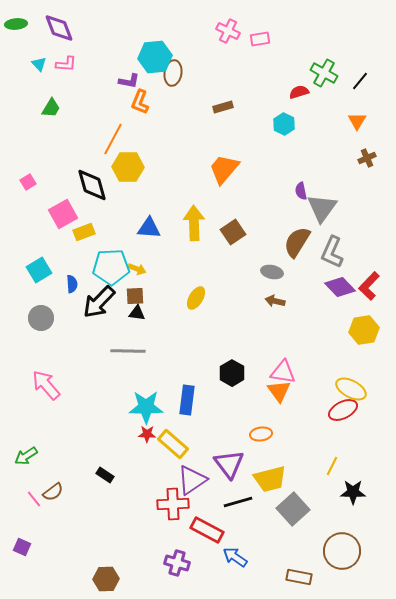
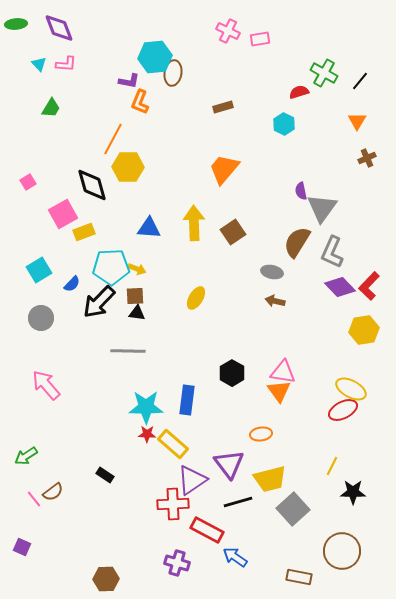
blue semicircle at (72, 284): rotated 48 degrees clockwise
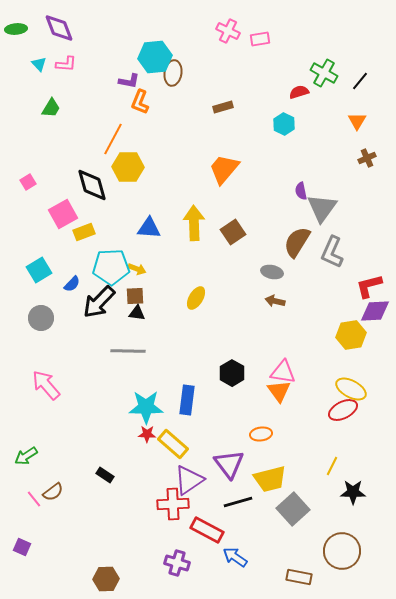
green ellipse at (16, 24): moved 5 px down
red L-shape at (369, 286): rotated 32 degrees clockwise
purple diamond at (340, 287): moved 35 px right, 24 px down; rotated 48 degrees counterclockwise
yellow hexagon at (364, 330): moved 13 px left, 5 px down
purple triangle at (192, 480): moved 3 px left
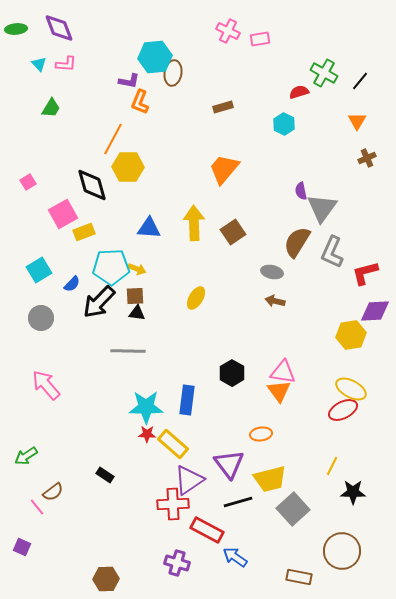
red L-shape at (369, 286): moved 4 px left, 13 px up
pink line at (34, 499): moved 3 px right, 8 px down
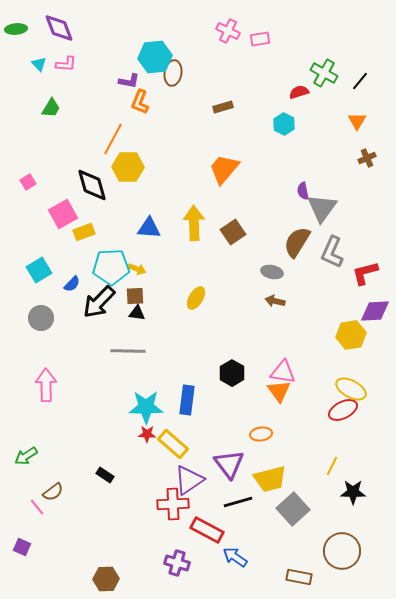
purple semicircle at (301, 191): moved 2 px right
pink arrow at (46, 385): rotated 40 degrees clockwise
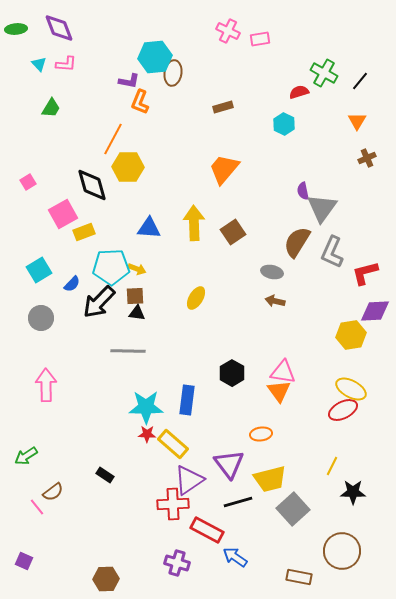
purple square at (22, 547): moved 2 px right, 14 px down
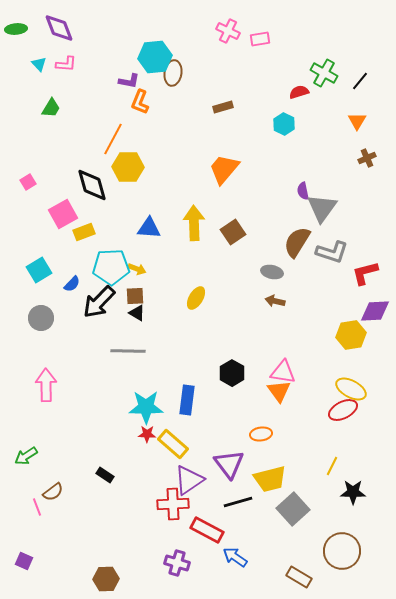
gray L-shape at (332, 252): rotated 96 degrees counterclockwise
black triangle at (137, 313): rotated 24 degrees clockwise
pink line at (37, 507): rotated 18 degrees clockwise
brown rectangle at (299, 577): rotated 20 degrees clockwise
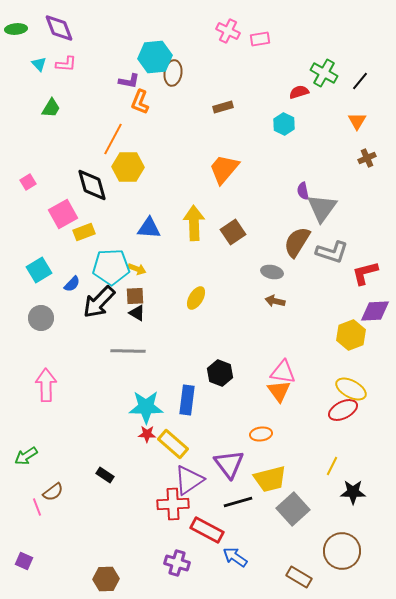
yellow hexagon at (351, 335): rotated 12 degrees counterclockwise
black hexagon at (232, 373): moved 12 px left; rotated 10 degrees counterclockwise
